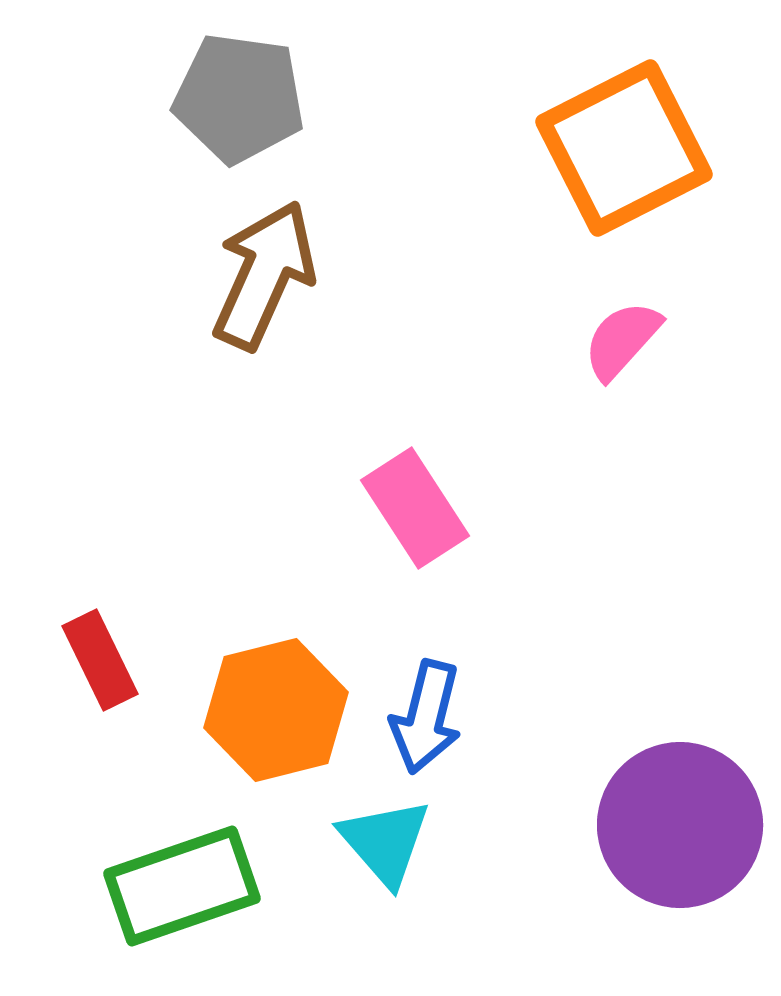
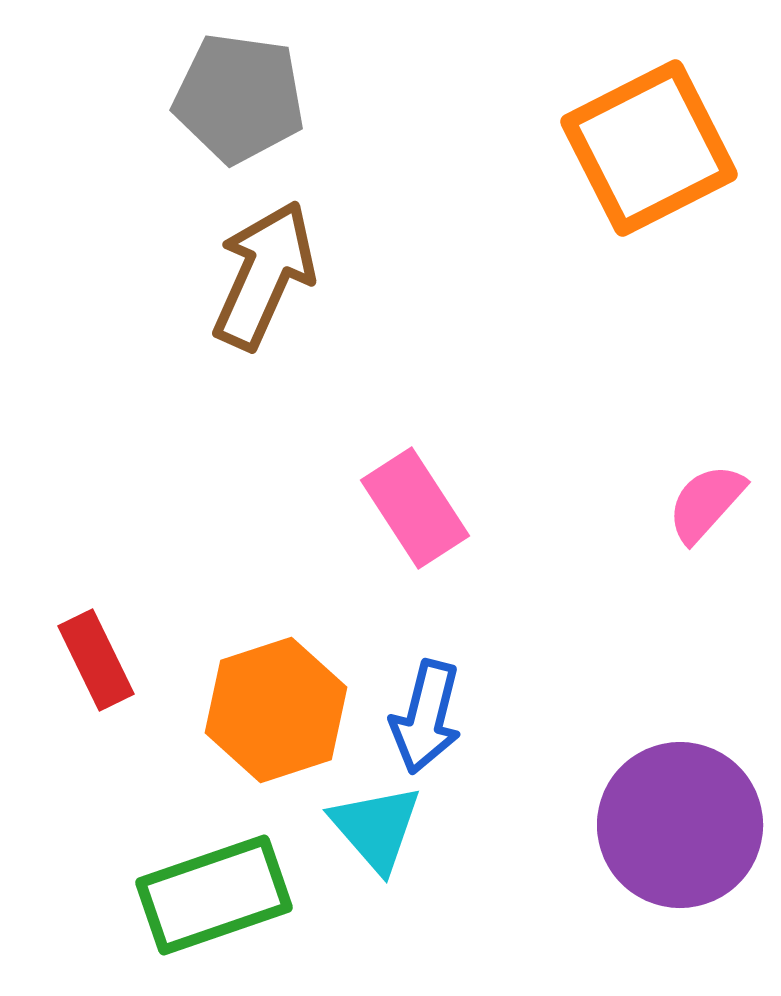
orange square: moved 25 px right
pink semicircle: moved 84 px right, 163 px down
red rectangle: moved 4 px left
orange hexagon: rotated 4 degrees counterclockwise
cyan triangle: moved 9 px left, 14 px up
green rectangle: moved 32 px right, 9 px down
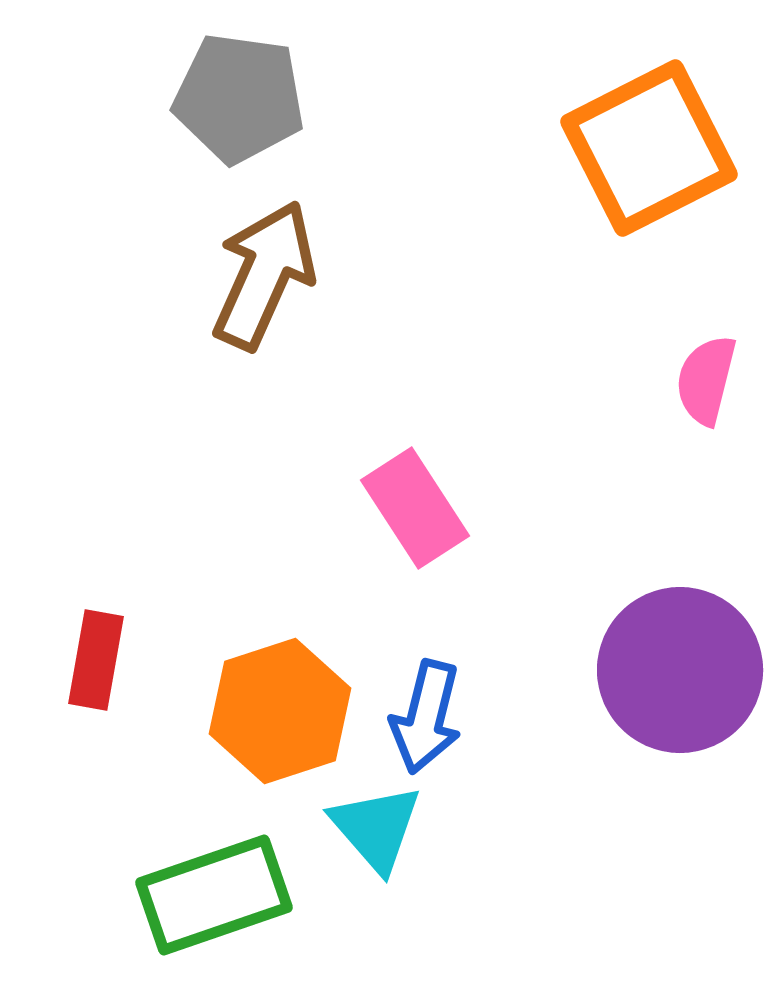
pink semicircle: moved 123 px up; rotated 28 degrees counterclockwise
red rectangle: rotated 36 degrees clockwise
orange hexagon: moved 4 px right, 1 px down
purple circle: moved 155 px up
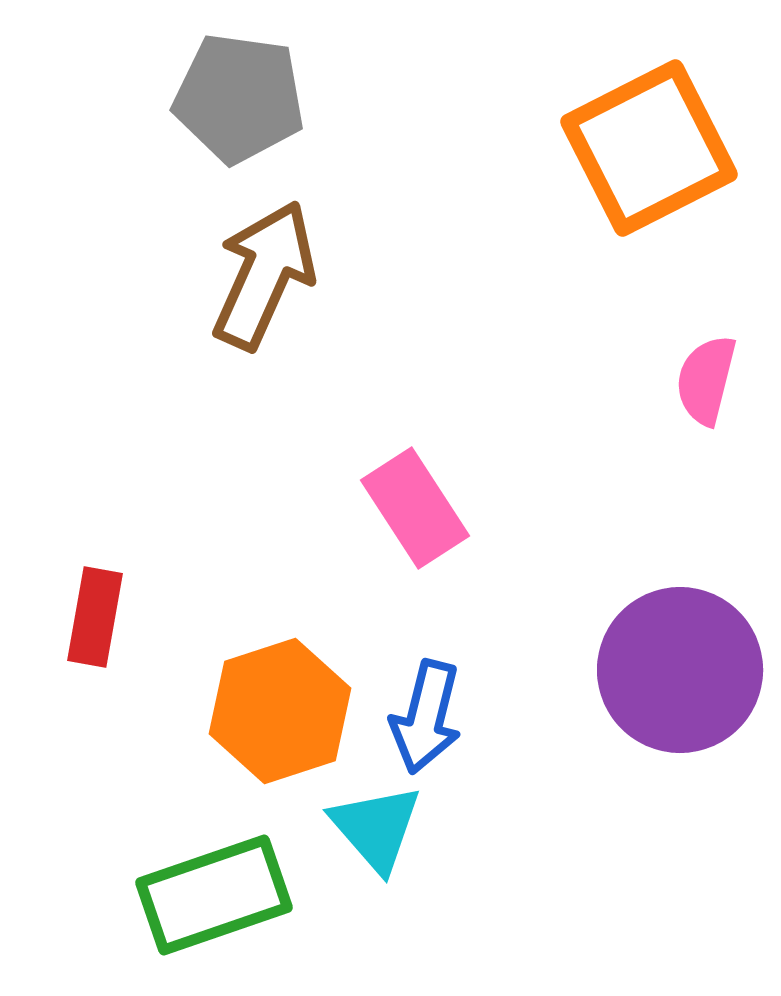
red rectangle: moved 1 px left, 43 px up
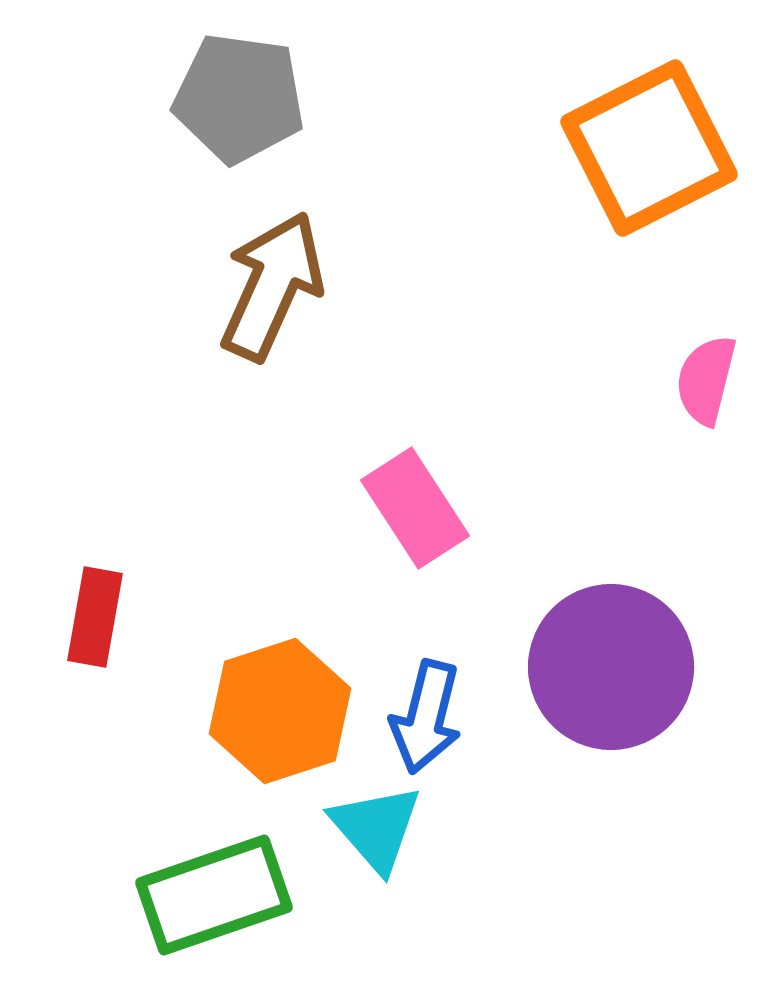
brown arrow: moved 8 px right, 11 px down
purple circle: moved 69 px left, 3 px up
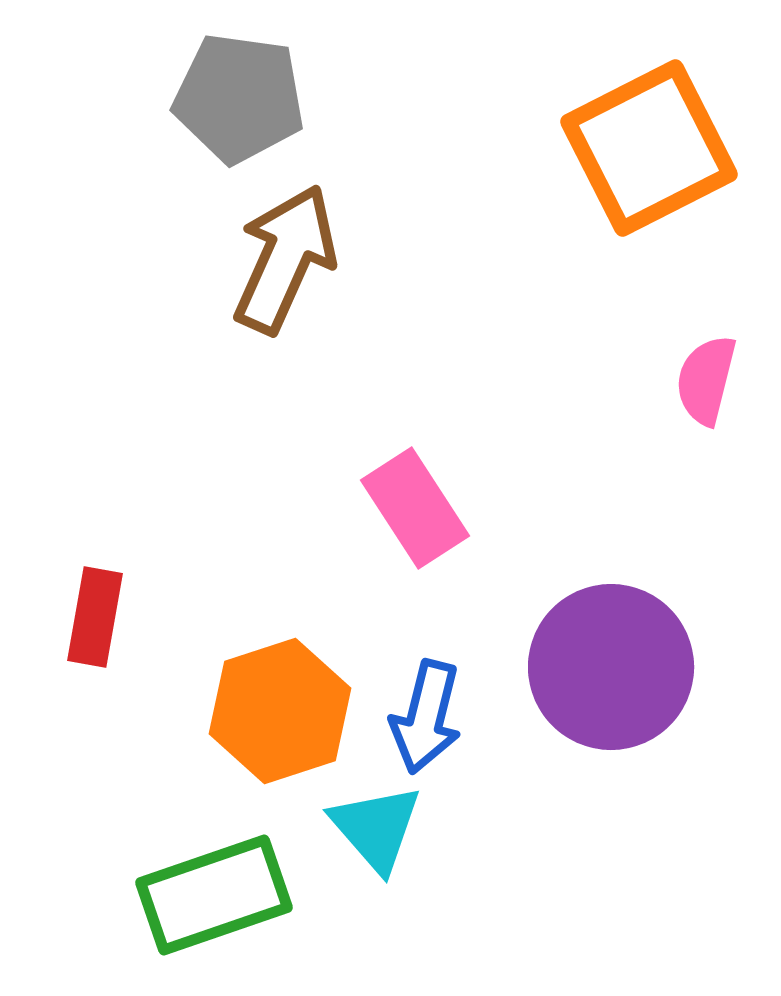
brown arrow: moved 13 px right, 27 px up
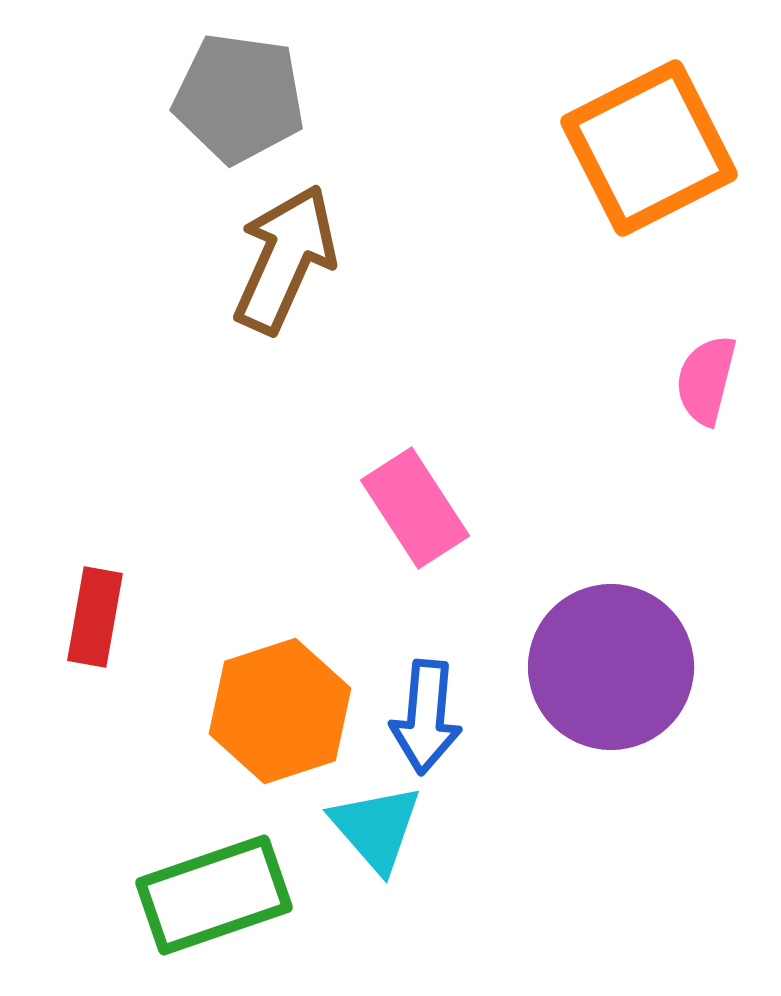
blue arrow: rotated 9 degrees counterclockwise
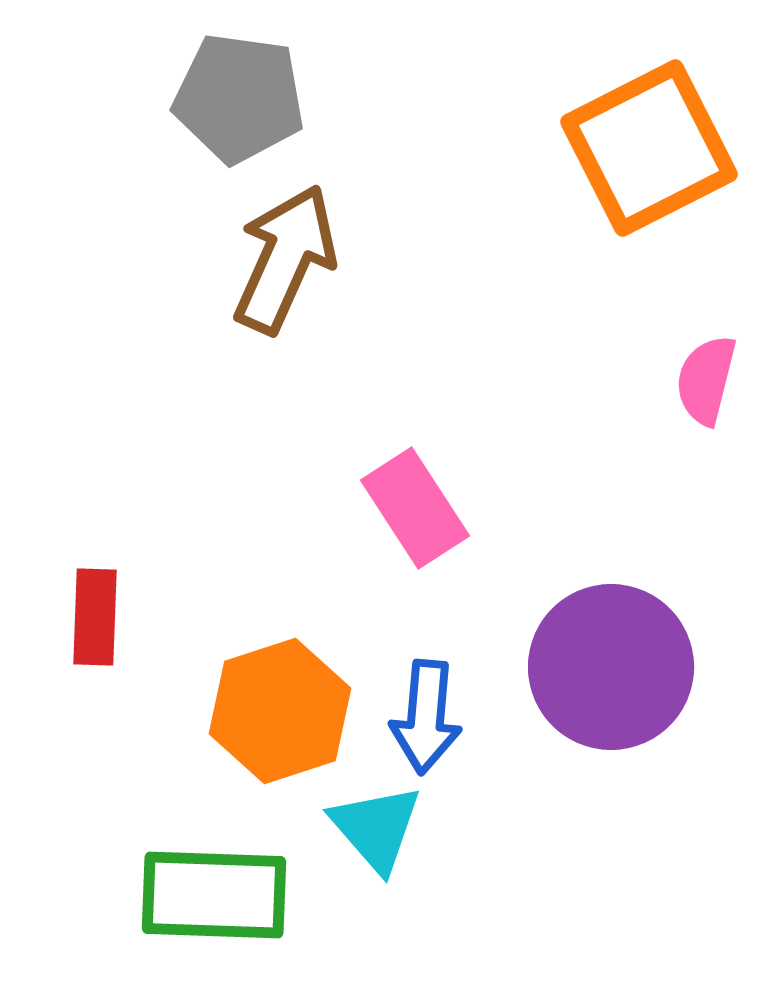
red rectangle: rotated 8 degrees counterclockwise
green rectangle: rotated 21 degrees clockwise
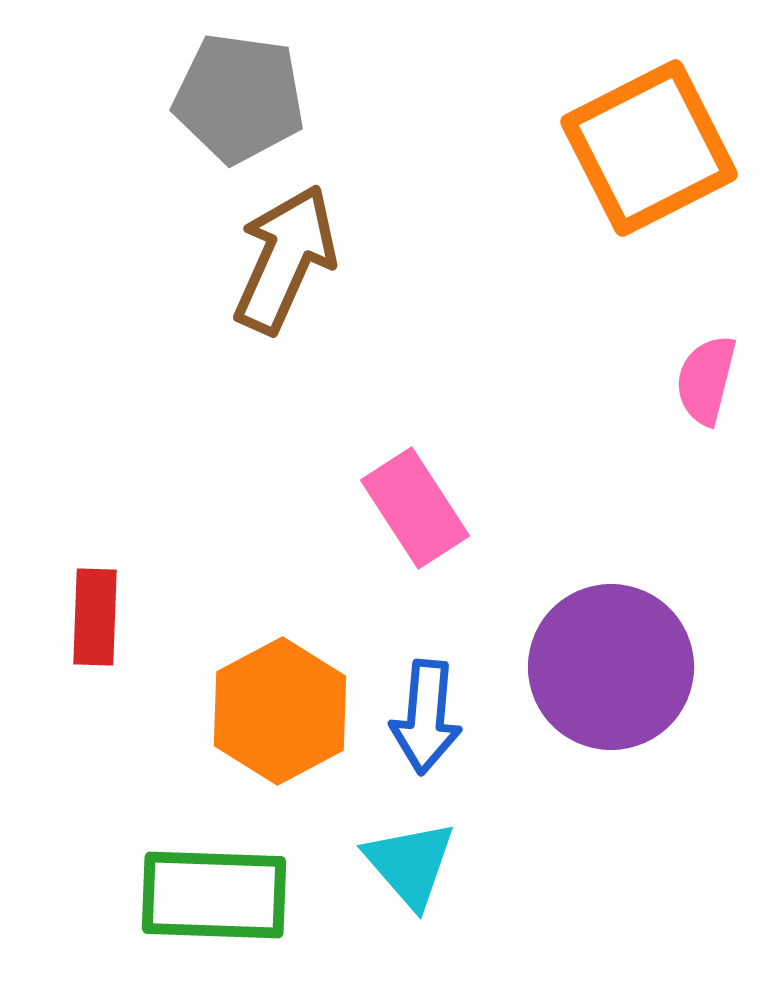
orange hexagon: rotated 10 degrees counterclockwise
cyan triangle: moved 34 px right, 36 px down
